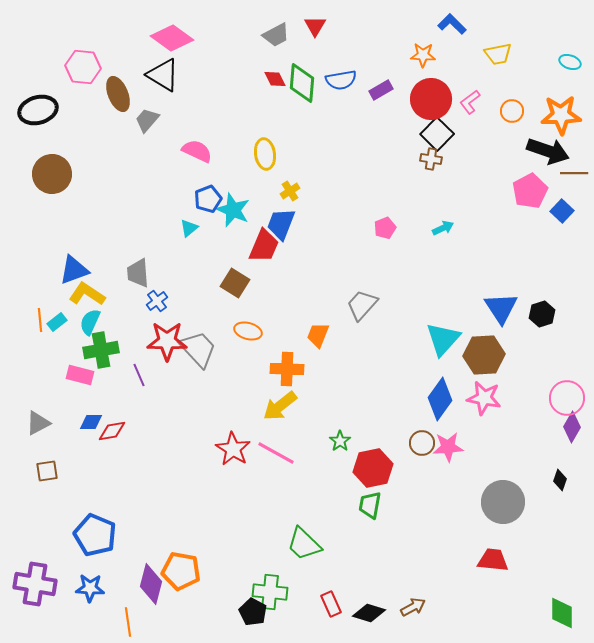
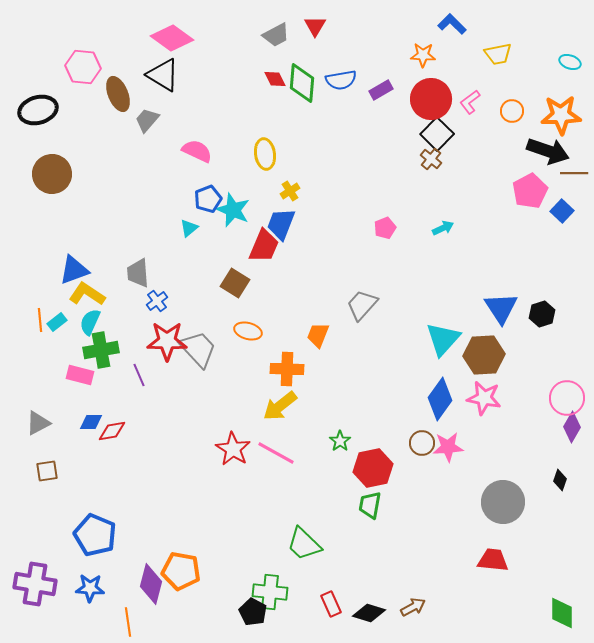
brown cross at (431, 159): rotated 30 degrees clockwise
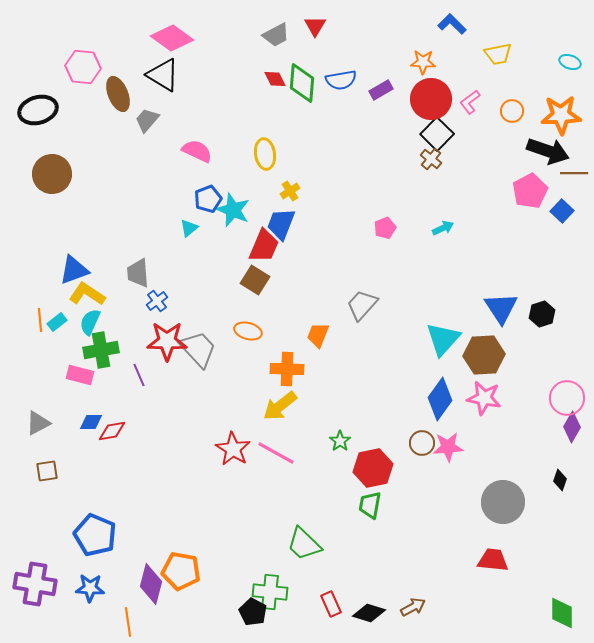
orange star at (423, 55): moved 7 px down
brown square at (235, 283): moved 20 px right, 3 px up
